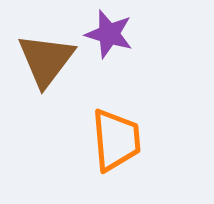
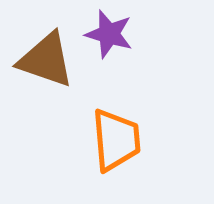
brown triangle: rotated 48 degrees counterclockwise
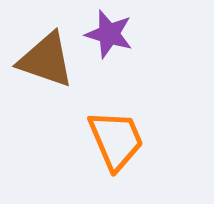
orange trapezoid: rotated 18 degrees counterclockwise
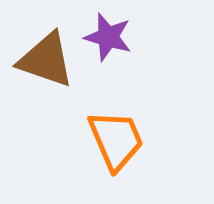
purple star: moved 1 px left, 3 px down
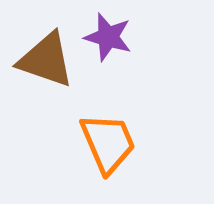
orange trapezoid: moved 8 px left, 3 px down
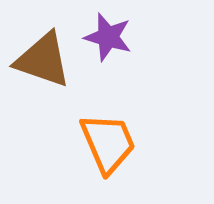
brown triangle: moved 3 px left
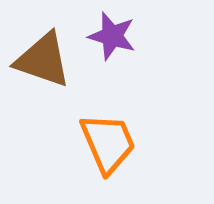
purple star: moved 4 px right, 1 px up
